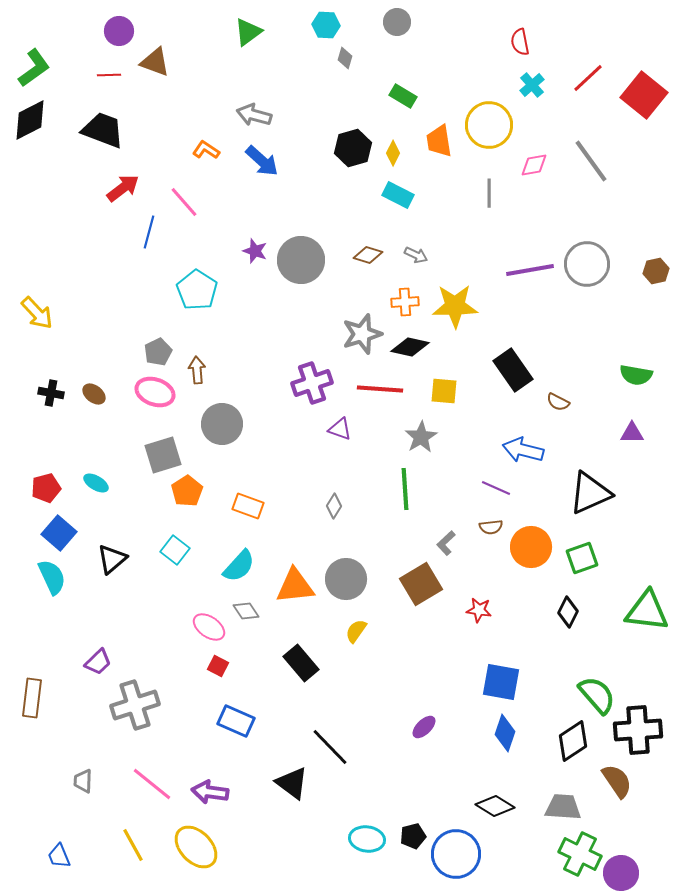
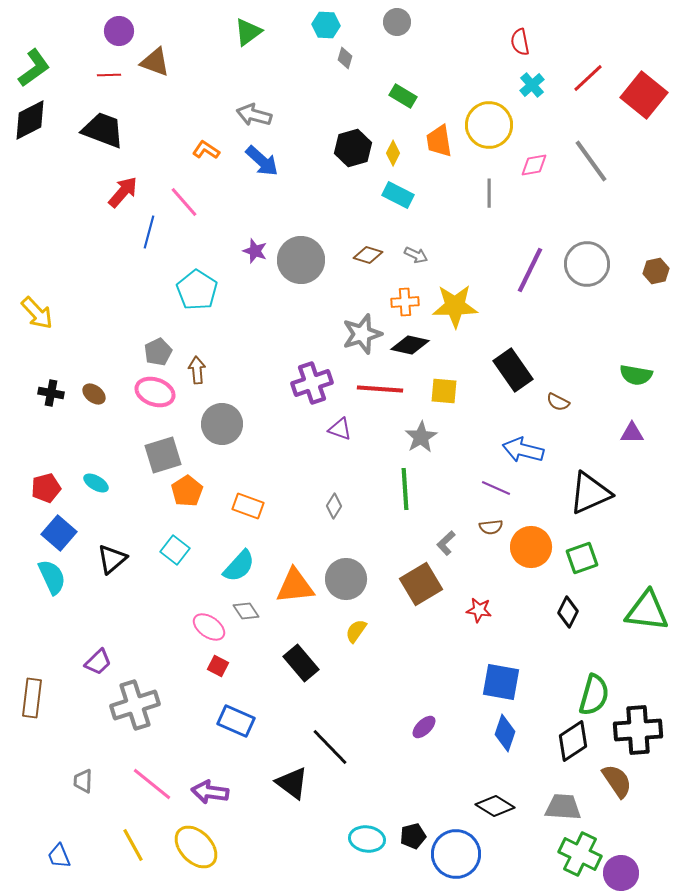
red arrow at (123, 188): moved 4 px down; rotated 12 degrees counterclockwise
purple line at (530, 270): rotated 54 degrees counterclockwise
black diamond at (410, 347): moved 2 px up
green semicircle at (597, 695): moved 3 px left; rotated 57 degrees clockwise
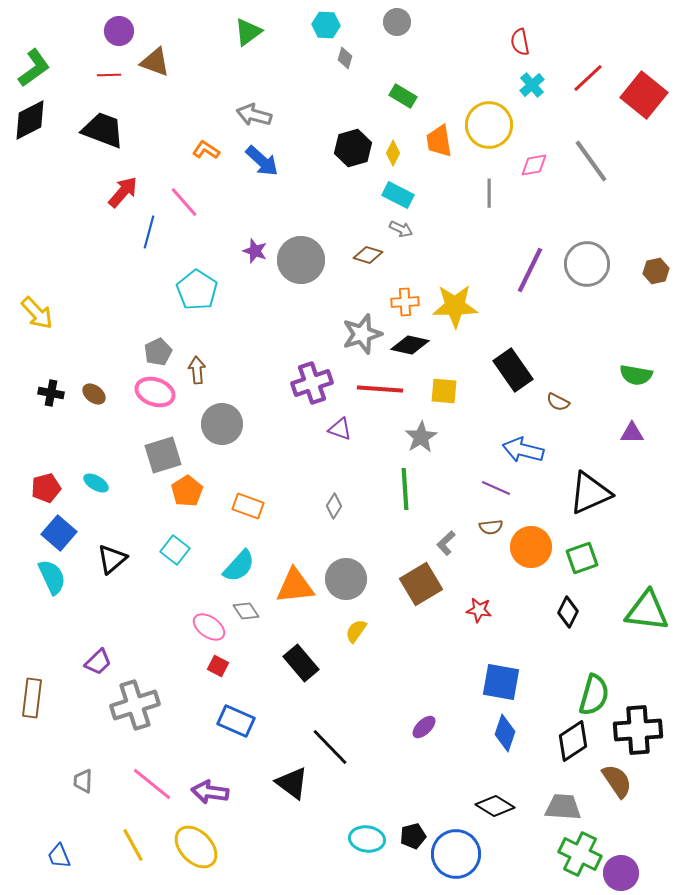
gray arrow at (416, 255): moved 15 px left, 26 px up
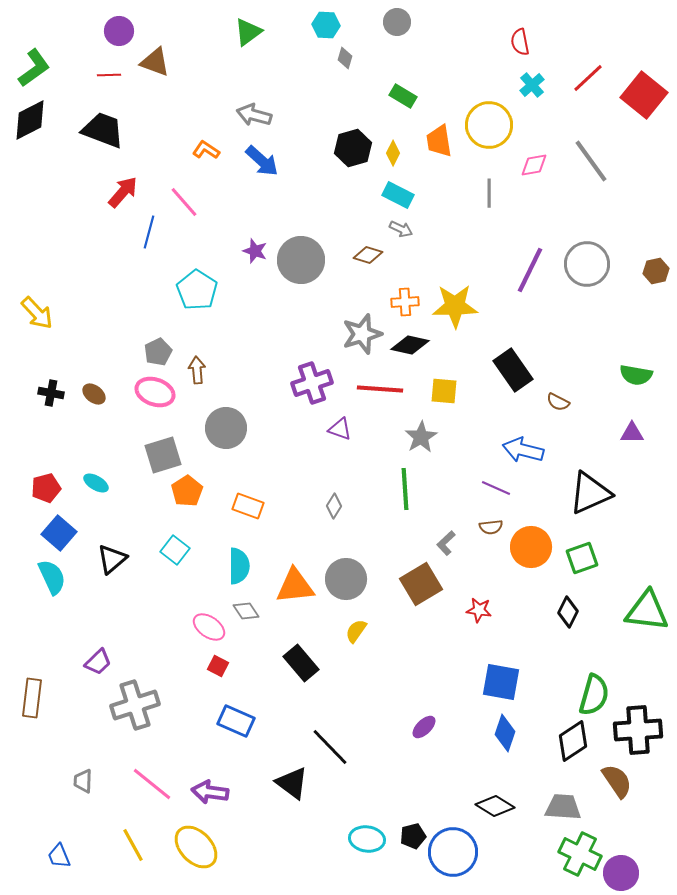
gray circle at (222, 424): moved 4 px right, 4 px down
cyan semicircle at (239, 566): rotated 42 degrees counterclockwise
blue circle at (456, 854): moved 3 px left, 2 px up
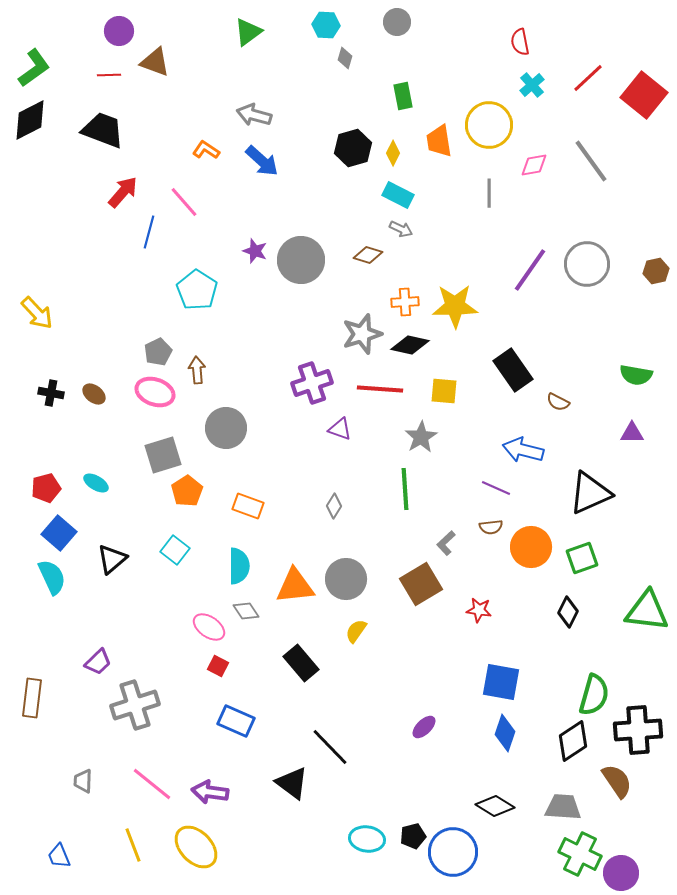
green rectangle at (403, 96): rotated 48 degrees clockwise
purple line at (530, 270): rotated 9 degrees clockwise
yellow line at (133, 845): rotated 8 degrees clockwise
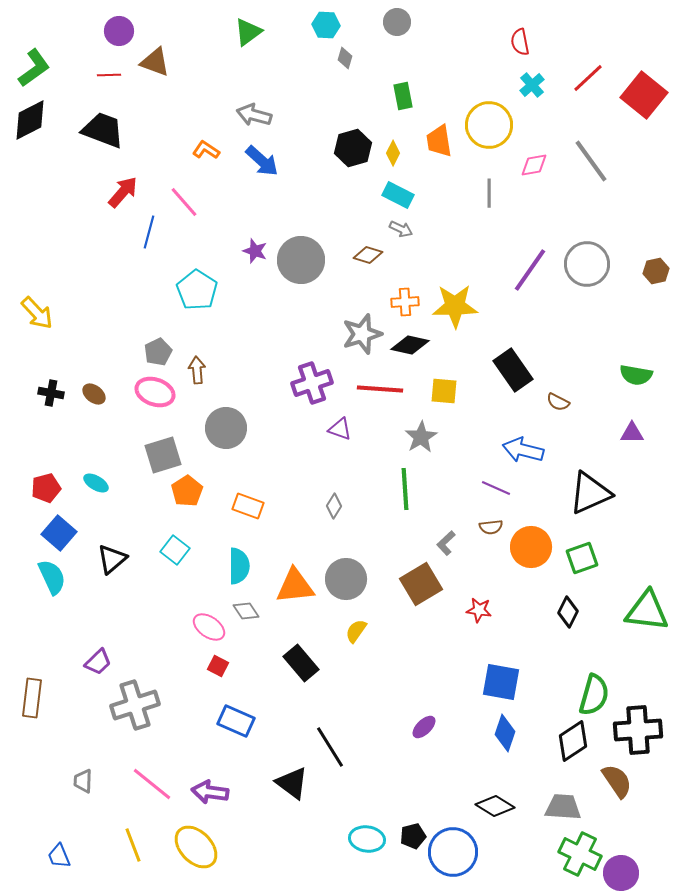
black line at (330, 747): rotated 12 degrees clockwise
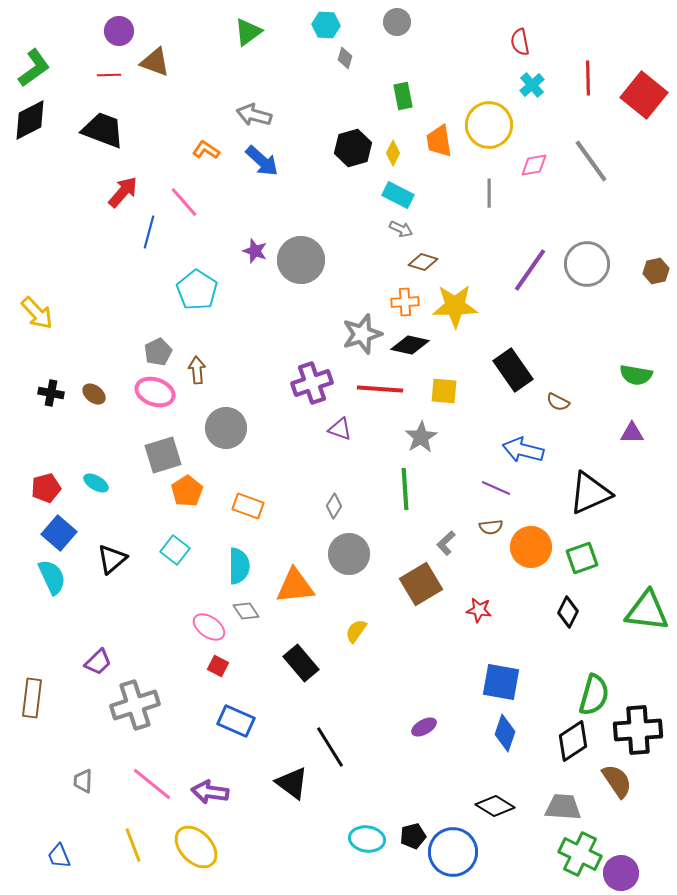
red line at (588, 78): rotated 48 degrees counterclockwise
brown diamond at (368, 255): moved 55 px right, 7 px down
gray circle at (346, 579): moved 3 px right, 25 px up
purple ellipse at (424, 727): rotated 15 degrees clockwise
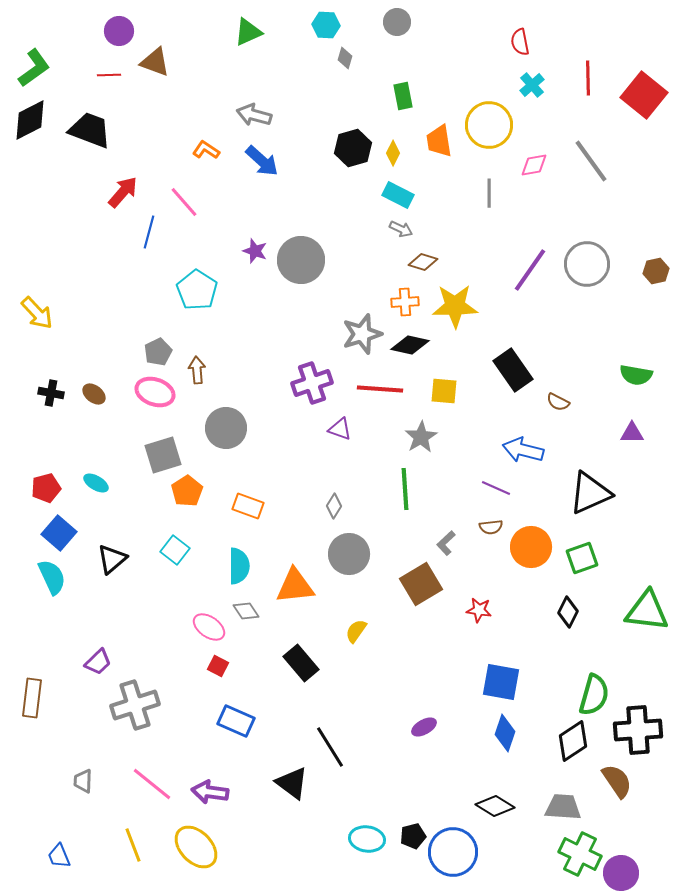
green triangle at (248, 32): rotated 12 degrees clockwise
black trapezoid at (103, 130): moved 13 px left
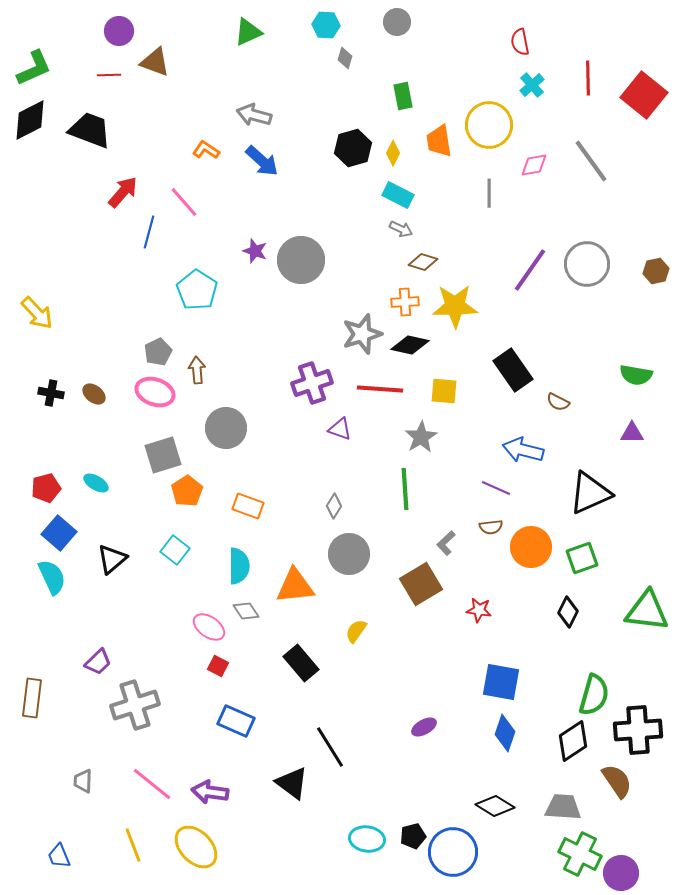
green L-shape at (34, 68): rotated 12 degrees clockwise
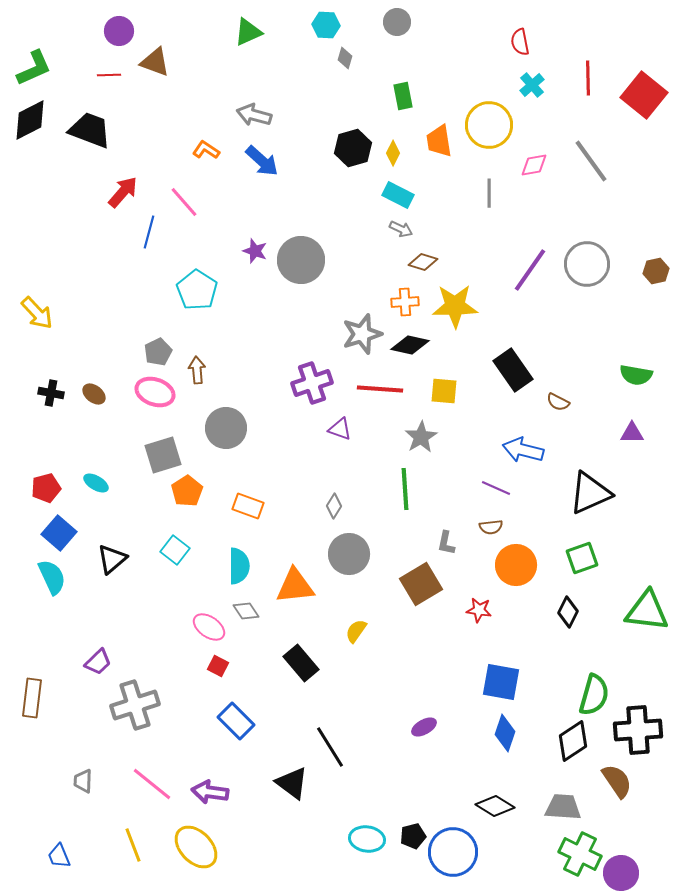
gray L-shape at (446, 543): rotated 35 degrees counterclockwise
orange circle at (531, 547): moved 15 px left, 18 px down
blue rectangle at (236, 721): rotated 21 degrees clockwise
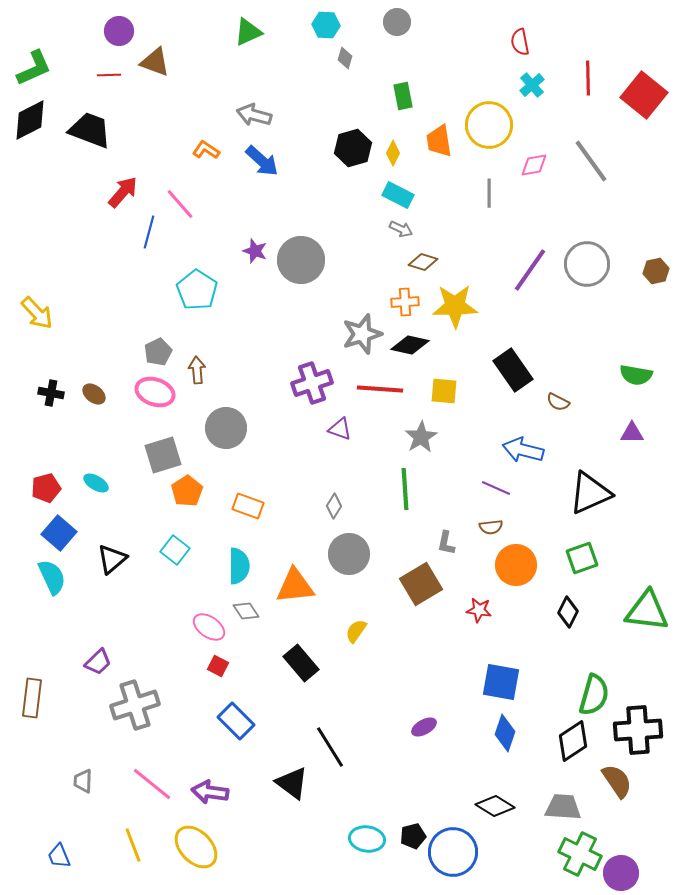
pink line at (184, 202): moved 4 px left, 2 px down
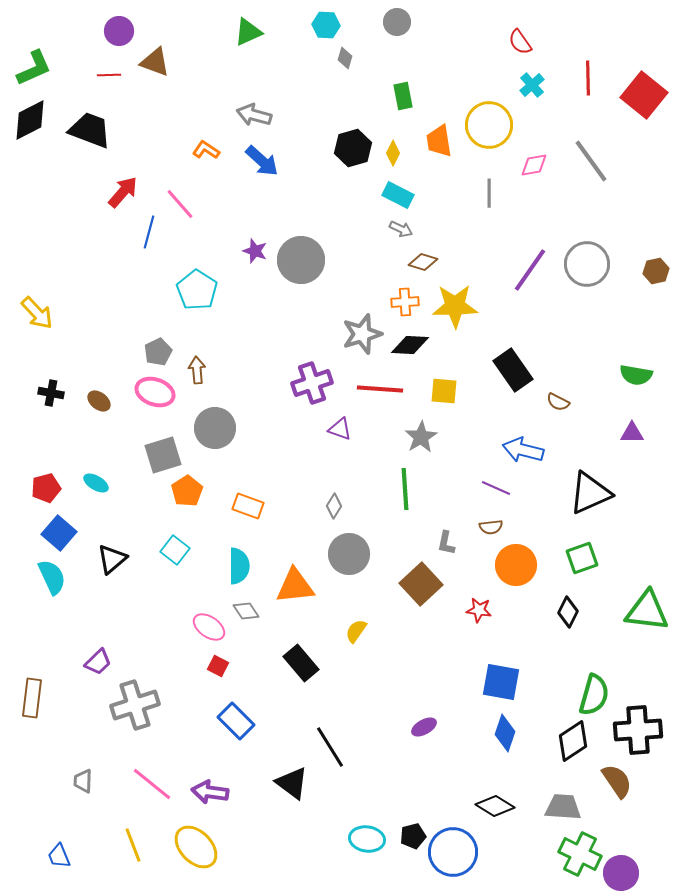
red semicircle at (520, 42): rotated 24 degrees counterclockwise
black diamond at (410, 345): rotated 9 degrees counterclockwise
brown ellipse at (94, 394): moved 5 px right, 7 px down
gray circle at (226, 428): moved 11 px left
brown square at (421, 584): rotated 12 degrees counterclockwise
